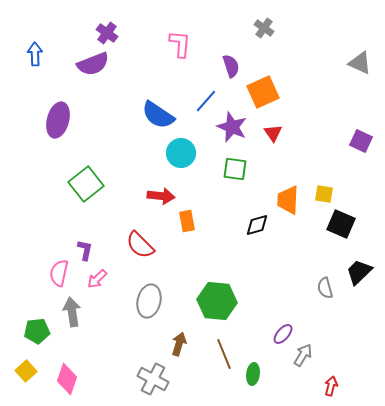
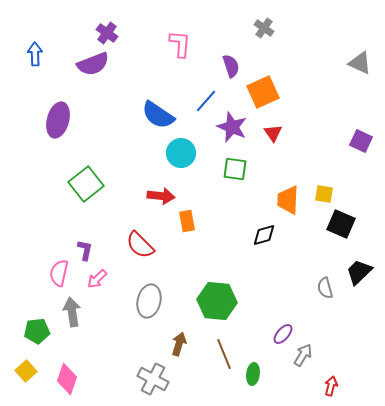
black diamond at (257, 225): moved 7 px right, 10 px down
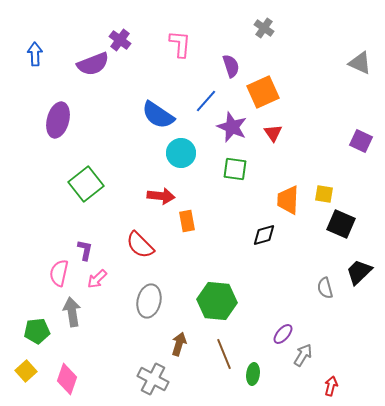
purple cross at (107, 33): moved 13 px right, 7 px down
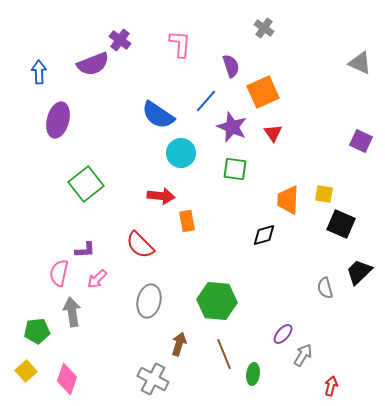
blue arrow at (35, 54): moved 4 px right, 18 px down
purple L-shape at (85, 250): rotated 75 degrees clockwise
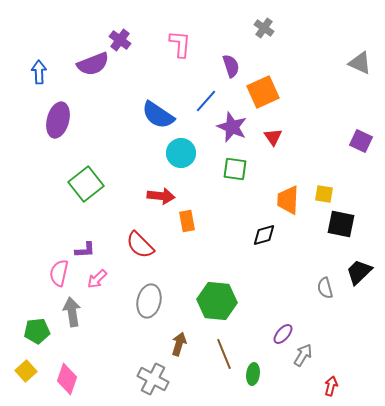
red triangle at (273, 133): moved 4 px down
black square at (341, 224): rotated 12 degrees counterclockwise
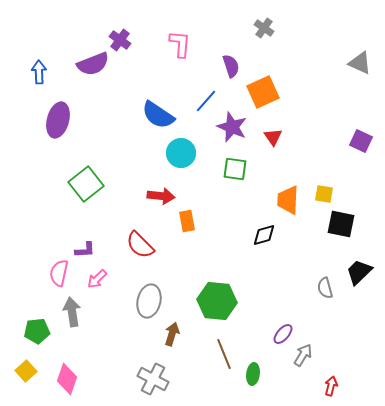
brown arrow at (179, 344): moved 7 px left, 10 px up
